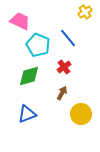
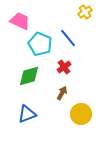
cyan pentagon: moved 2 px right, 1 px up
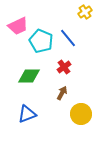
pink trapezoid: moved 2 px left, 5 px down; rotated 130 degrees clockwise
cyan pentagon: moved 1 px right, 3 px up
green diamond: rotated 15 degrees clockwise
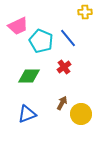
yellow cross: rotated 32 degrees clockwise
brown arrow: moved 10 px down
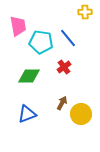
pink trapezoid: rotated 75 degrees counterclockwise
cyan pentagon: moved 1 px down; rotated 15 degrees counterclockwise
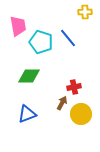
cyan pentagon: rotated 10 degrees clockwise
red cross: moved 10 px right, 20 px down; rotated 24 degrees clockwise
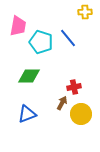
pink trapezoid: rotated 20 degrees clockwise
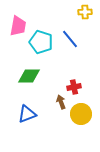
blue line: moved 2 px right, 1 px down
brown arrow: moved 1 px left, 1 px up; rotated 48 degrees counterclockwise
